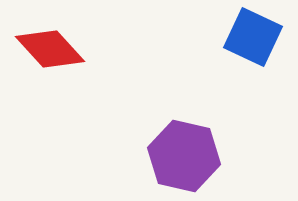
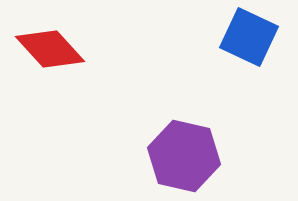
blue square: moved 4 px left
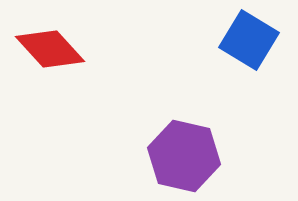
blue square: moved 3 px down; rotated 6 degrees clockwise
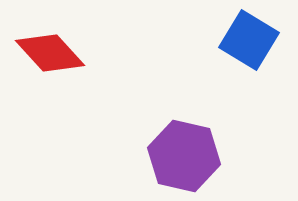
red diamond: moved 4 px down
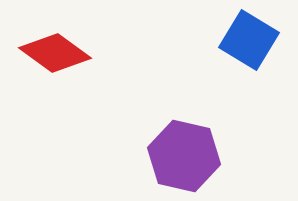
red diamond: moved 5 px right; rotated 12 degrees counterclockwise
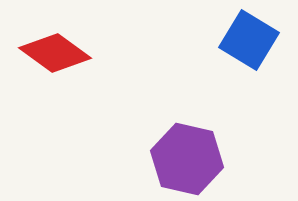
purple hexagon: moved 3 px right, 3 px down
